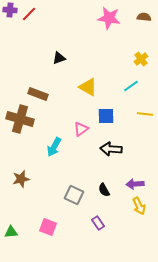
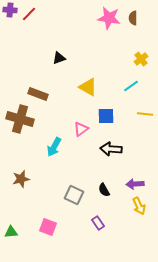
brown semicircle: moved 11 px left, 1 px down; rotated 96 degrees counterclockwise
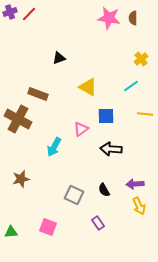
purple cross: moved 2 px down; rotated 24 degrees counterclockwise
brown cross: moved 2 px left; rotated 12 degrees clockwise
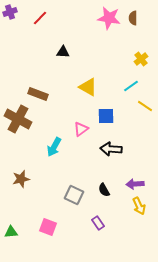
red line: moved 11 px right, 4 px down
black triangle: moved 4 px right, 6 px up; rotated 24 degrees clockwise
yellow line: moved 8 px up; rotated 28 degrees clockwise
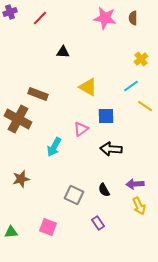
pink star: moved 4 px left
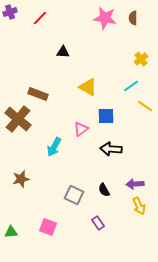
brown cross: rotated 12 degrees clockwise
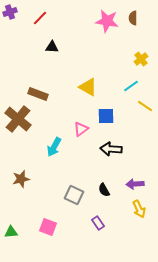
pink star: moved 2 px right, 3 px down
black triangle: moved 11 px left, 5 px up
yellow arrow: moved 3 px down
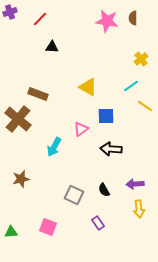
red line: moved 1 px down
yellow arrow: rotated 18 degrees clockwise
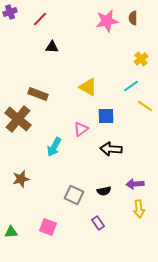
pink star: rotated 20 degrees counterclockwise
black semicircle: moved 1 px down; rotated 72 degrees counterclockwise
